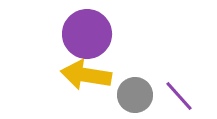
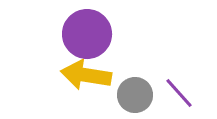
purple line: moved 3 px up
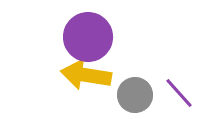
purple circle: moved 1 px right, 3 px down
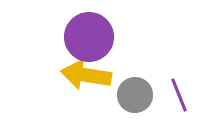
purple circle: moved 1 px right
purple line: moved 2 px down; rotated 20 degrees clockwise
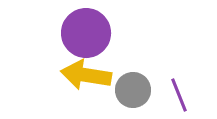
purple circle: moved 3 px left, 4 px up
gray circle: moved 2 px left, 5 px up
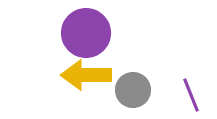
yellow arrow: rotated 9 degrees counterclockwise
purple line: moved 12 px right
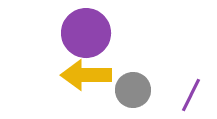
purple line: rotated 48 degrees clockwise
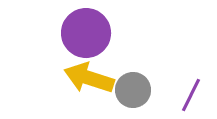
yellow arrow: moved 3 px right, 3 px down; rotated 18 degrees clockwise
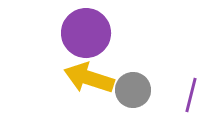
purple line: rotated 12 degrees counterclockwise
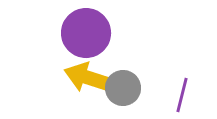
gray circle: moved 10 px left, 2 px up
purple line: moved 9 px left
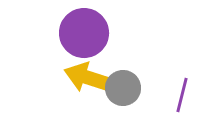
purple circle: moved 2 px left
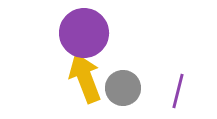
yellow arrow: moved 4 px left; rotated 51 degrees clockwise
purple line: moved 4 px left, 4 px up
